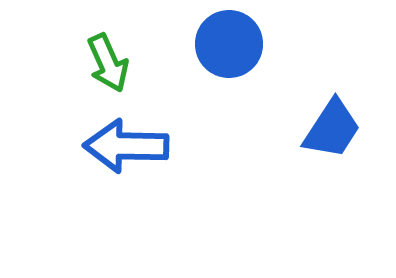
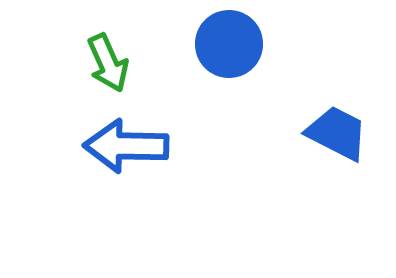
blue trapezoid: moved 5 px right, 4 px down; rotated 96 degrees counterclockwise
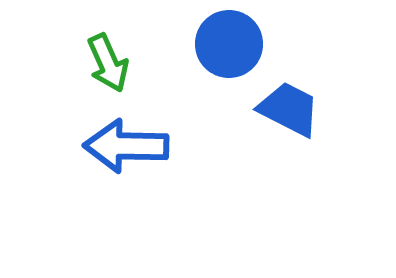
blue trapezoid: moved 48 px left, 24 px up
